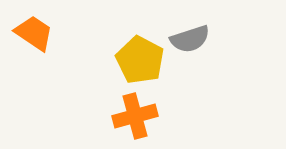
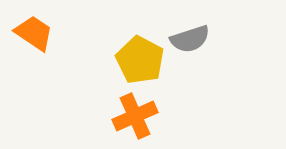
orange cross: rotated 9 degrees counterclockwise
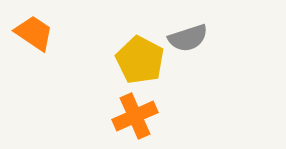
gray semicircle: moved 2 px left, 1 px up
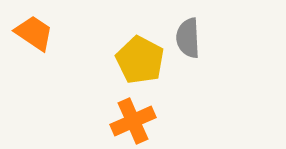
gray semicircle: rotated 105 degrees clockwise
orange cross: moved 2 px left, 5 px down
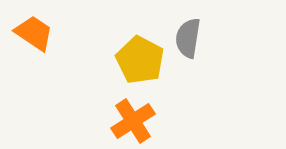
gray semicircle: rotated 12 degrees clockwise
orange cross: rotated 9 degrees counterclockwise
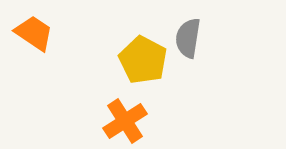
yellow pentagon: moved 3 px right
orange cross: moved 8 px left
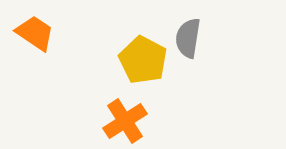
orange trapezoid: moved 1 px right
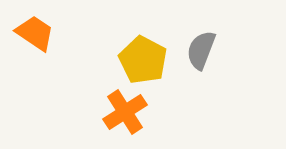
gray semicircle: moved 13 px right, 12 px down; rotated 12 degrees clockwise
orange cross: moved 9 px up
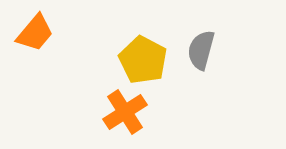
orange trapezoid: rotated 96 degrees clockwise
gray semicircle: rotated 6 degrees counterclockwise
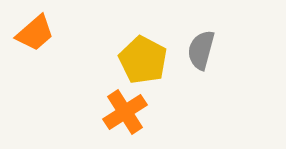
orange trapezoid: rotated 9 degrees clockwise
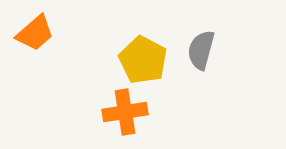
orange cross: rotated 24 degrees clockwise
